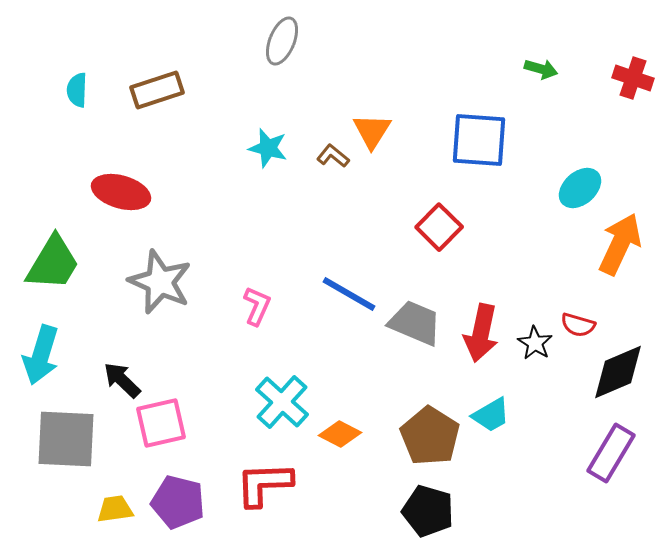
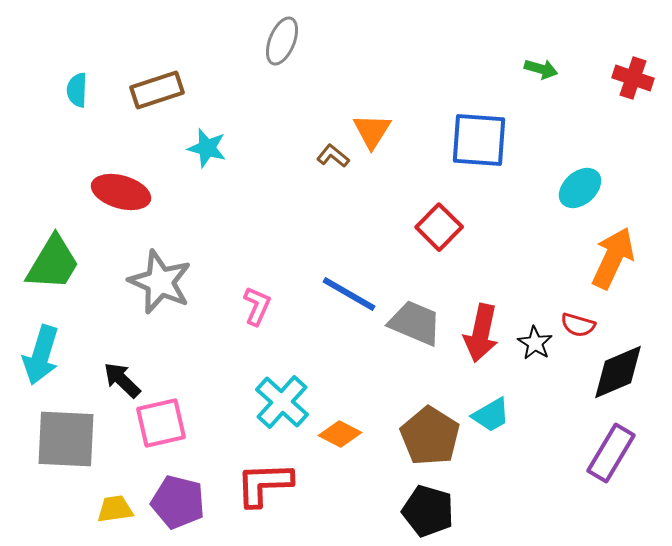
cyan star: moved 61 px left
orange arrow: moved 7 px left, 14 px down
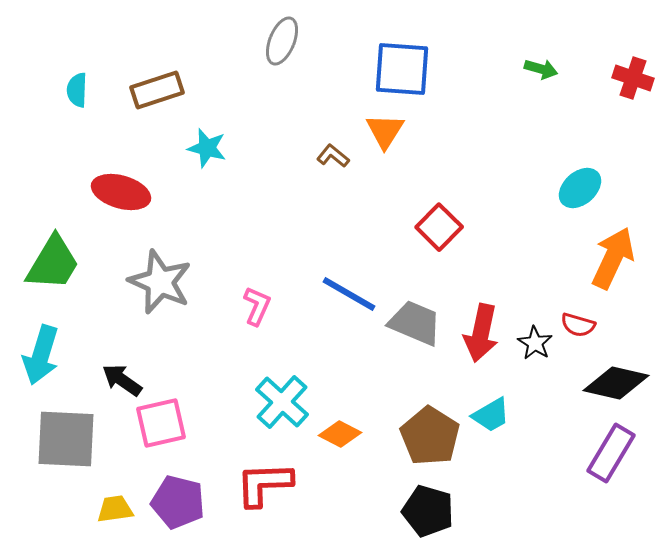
orange triangle: moved 13 px right
blue square: moved 77 px left, 71 px up
black diamond: moved 2 px left, 11 px down; rotated 36 degrees clockwise
black arrow: rotated 9 degrees counterclockwise
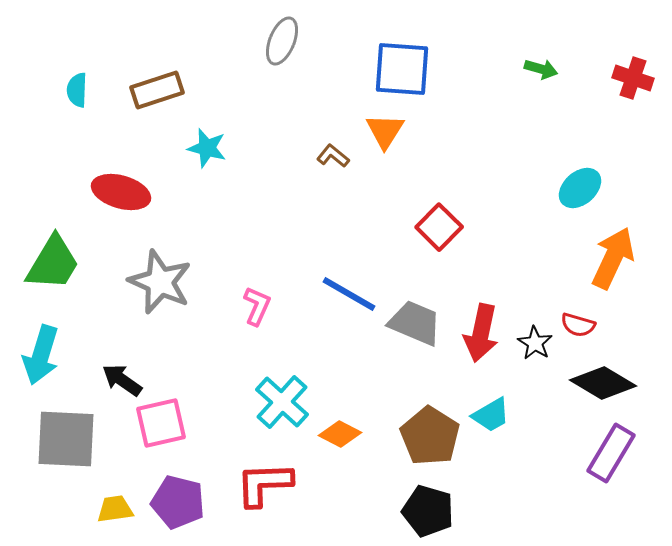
black diamond: moved 13 px left; rotated 18 degrees clockwise
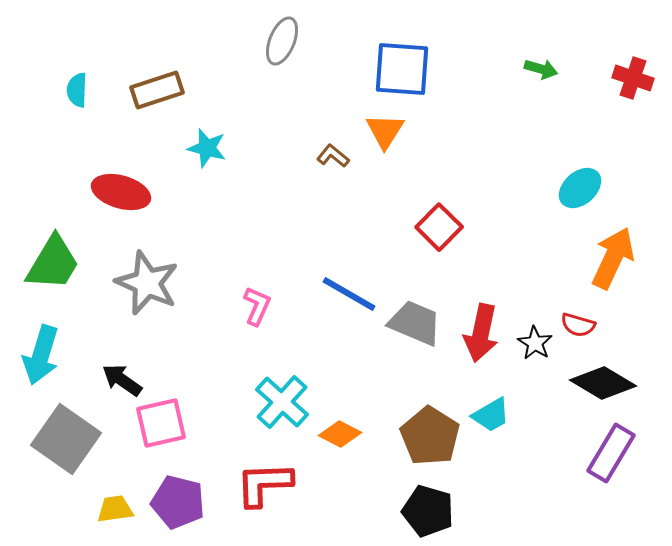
gray star: moved 13 px left, 1 px down
gray square: rotated 32 degrees clockwise
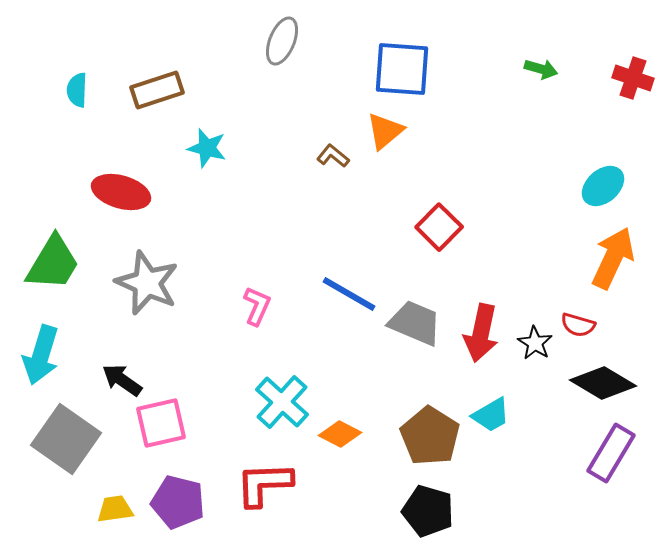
orange triangle: rotated 18 degrees clockwise
cyan ellipse: moved 23 px right, 2 px up
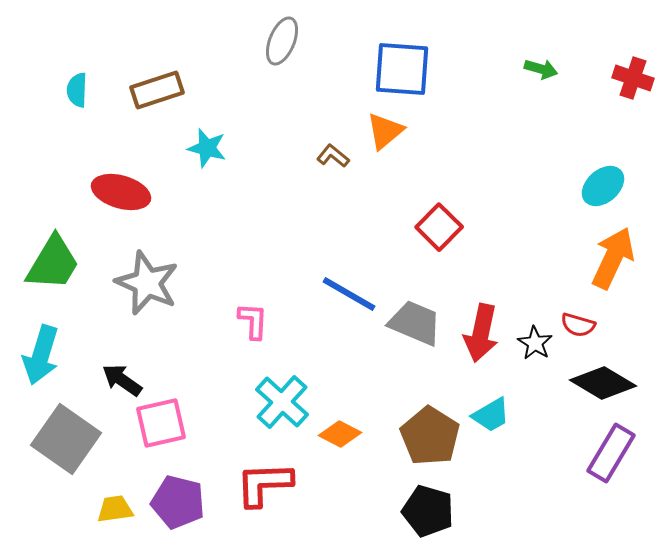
pink L-shape: moved 4 px left, 15 px down; rotated 21 degrees counterclockwise
